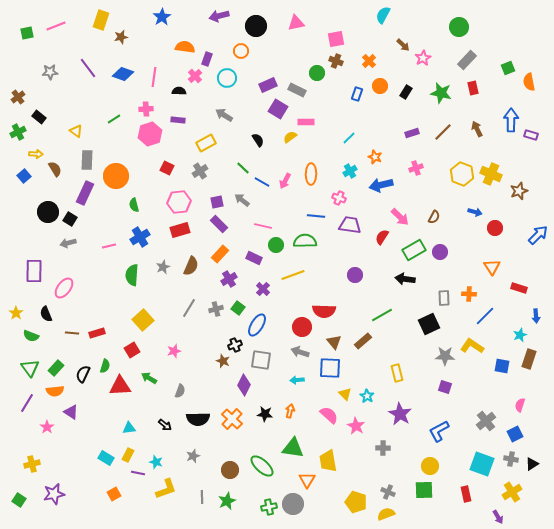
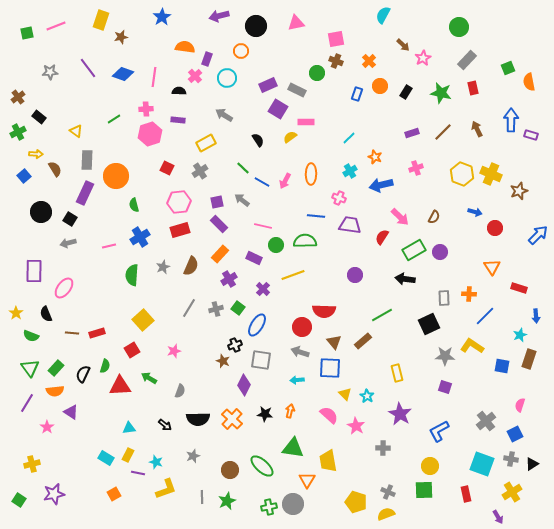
black circle at (48, 212): moved 7 px left
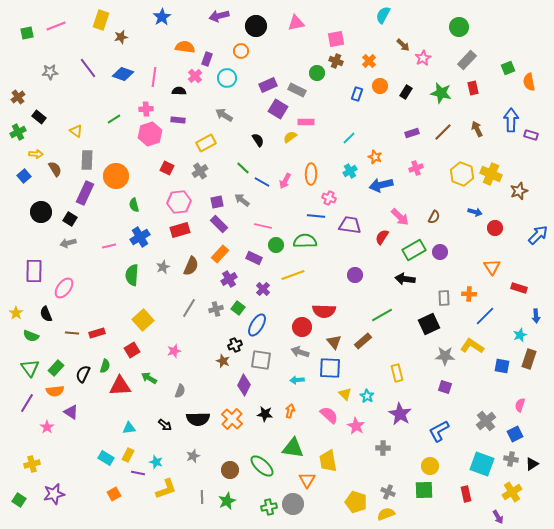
pink cross at (339, 198): moved 10 px left
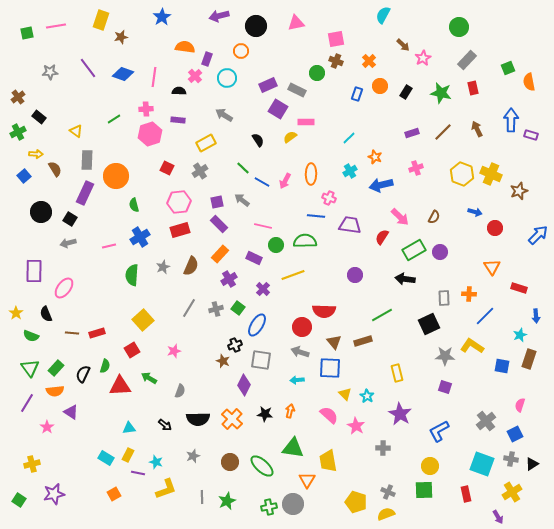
pink line at (56, 26): rotated 12 degrees clockwise
brown rectangle at (363, 341): rotated 24 degrees clockwise
brown circle at (230, 470): moved 8 px up
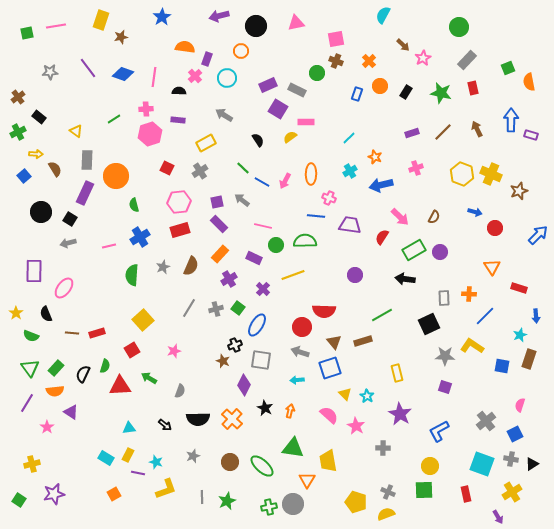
blue square at (330, 368): rotated 20 degrees counterclockwise
black star at (265, 414): moved 6 px up; rotated 21 degrees clockwise
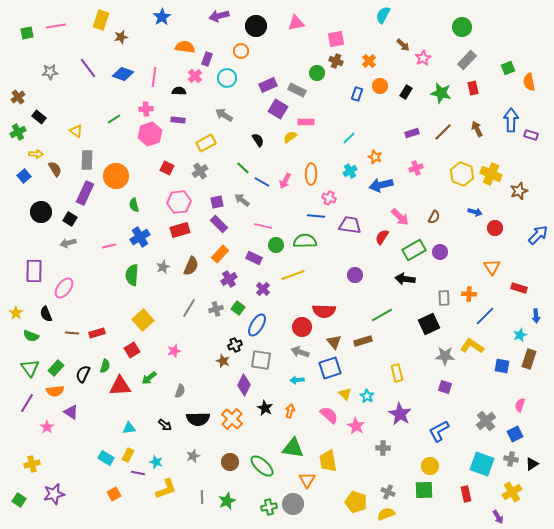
green circle at (459, 27): moved 3 px right
green arrow at (149, 378): rotated 70 degrees counterclockwise
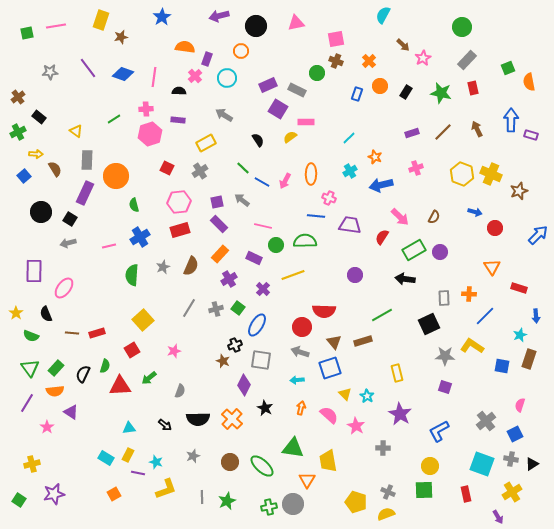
orange arrow at (290, 411): moved 11 px right, 3 px up
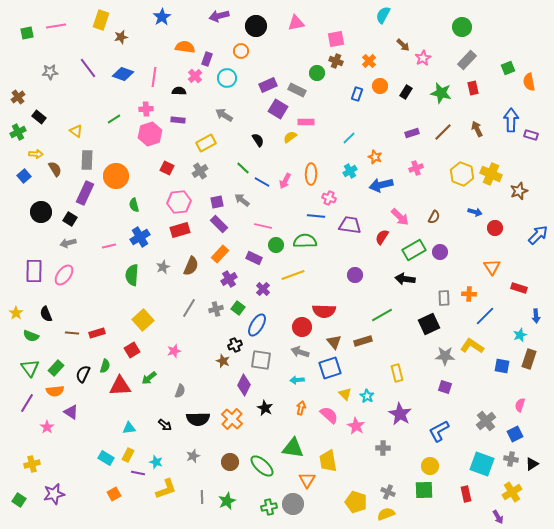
pink ellipse at (64, 288): moved 13 px up
